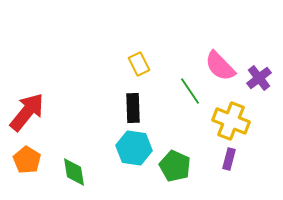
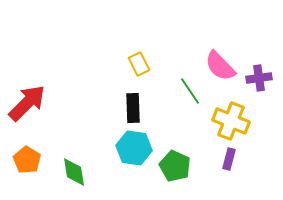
purple cross: rotated 30 degrees clockwise
red arrow: moved 9 px up; rotated 6 degrees clockwise
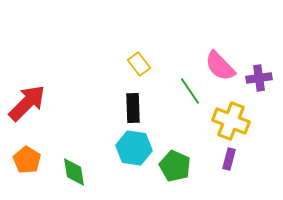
yellow rectangle: rotated 10 degrees counterclockwise
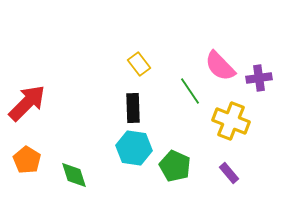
purple rectangle: moved 14 px down; rotated 55 degrees counterclockwise
green diamond: moved 3 px down; rotated 8 degrees counterclockwise
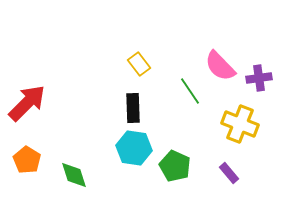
yellow cross: moved 9 px right, 3 px down
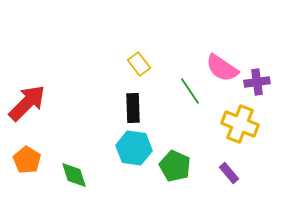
pink semicircle: moved 2 px right, 2 px down; rotated 12 degrees counterclockwise
purple cross: moved 2 px left, 4 px down
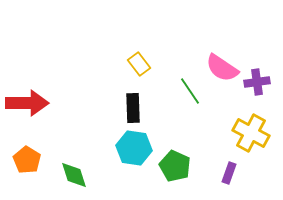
red arrow: rotated 45 degrees clockwise
yellow cross: moved 11 px right, 9 px down; rotated 6 degrees clockwise
purple rectangle: rotated 60 degrees clockwise
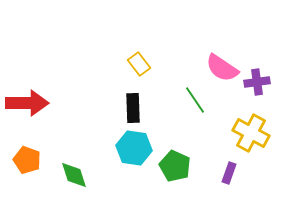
green line: moved 5 px right, 9 px down
orange pentagon: rotated 12 degrees counterclockwise
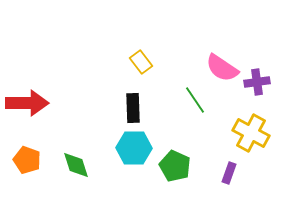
yellow rectangle: moved 2 px right, 2 px up
cyan hexagon: rotated 8 degrees counterclockwise
green diamond: moved 2 px right, 10 px up
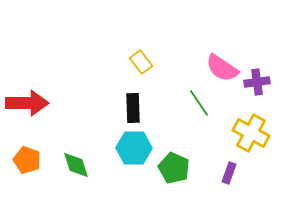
green line: moved 4 px right, 3 px down
green pentagon: moved 1 px left, 2 px down
